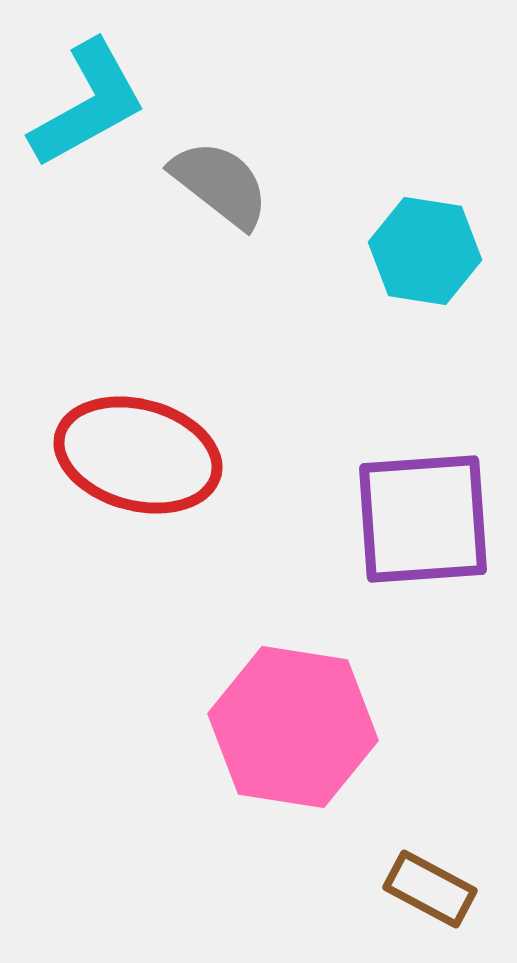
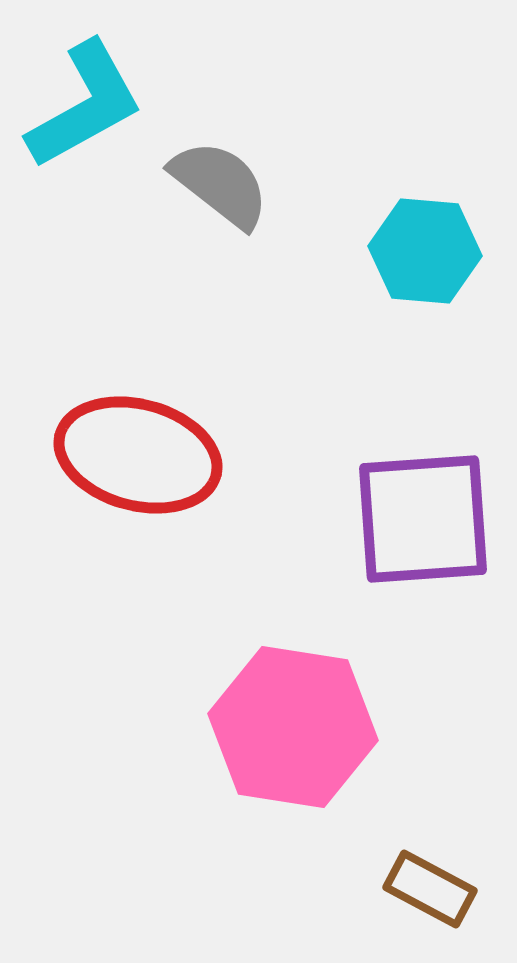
cyan L-shape: moved 3 px left, 1 px down
cyan hexagon: rotated 4 degrees counterclockwise
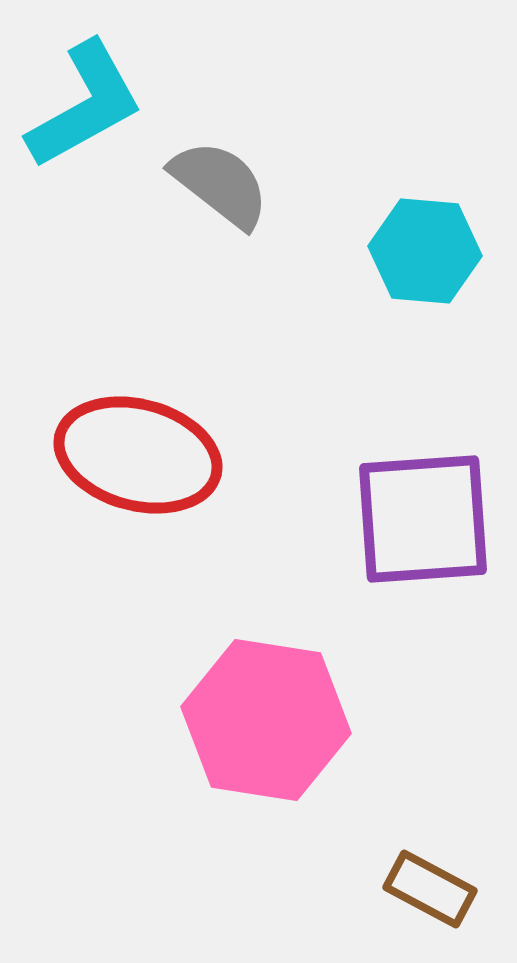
pink hexagon: moved 27 px left, 7 px up
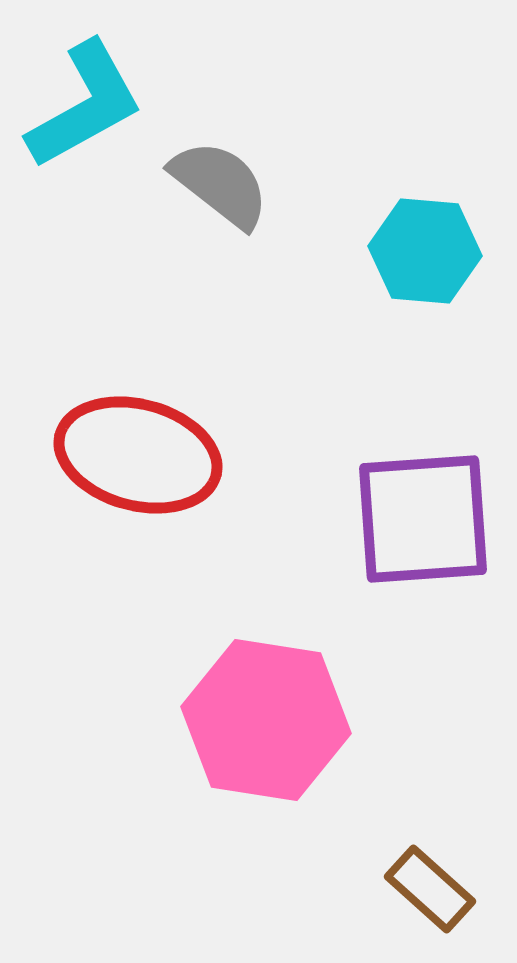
brown rectangle: rotated 14 degrees clockwise
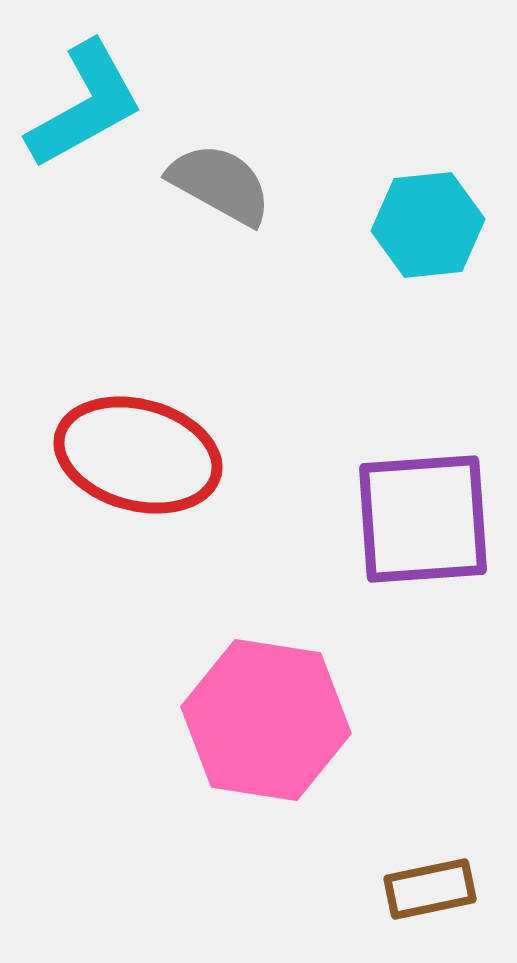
gray semicircle: rotated 9 degrees counterclockwise
cyan hexagon: moved 3 px right, 26 px up; rotated 11 degrees counterclockwise
brown rectangle: rotated 54 degrees counterclockwise
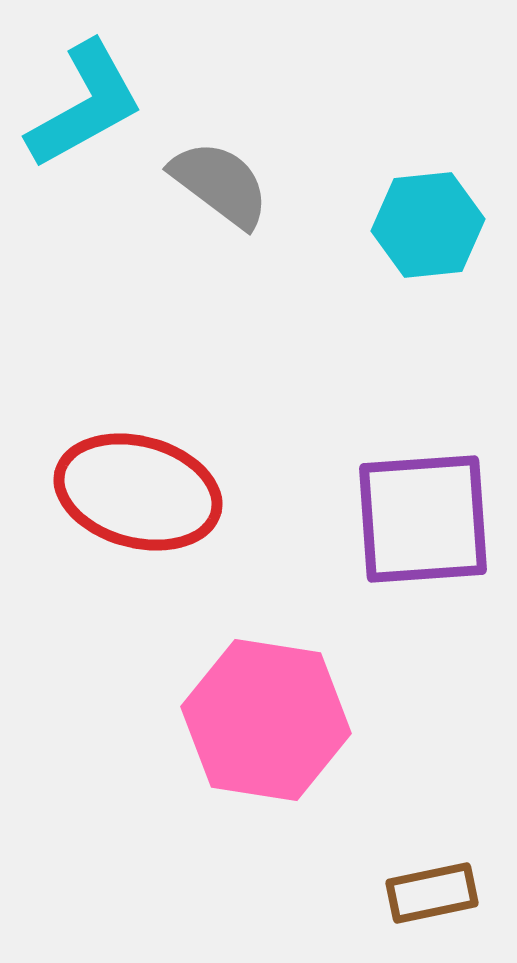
gray semicircle: rotated 8 degrees clockwise
red ellipse: moved 37 px down
brown rectangle: moved 2 px right, 4 px down
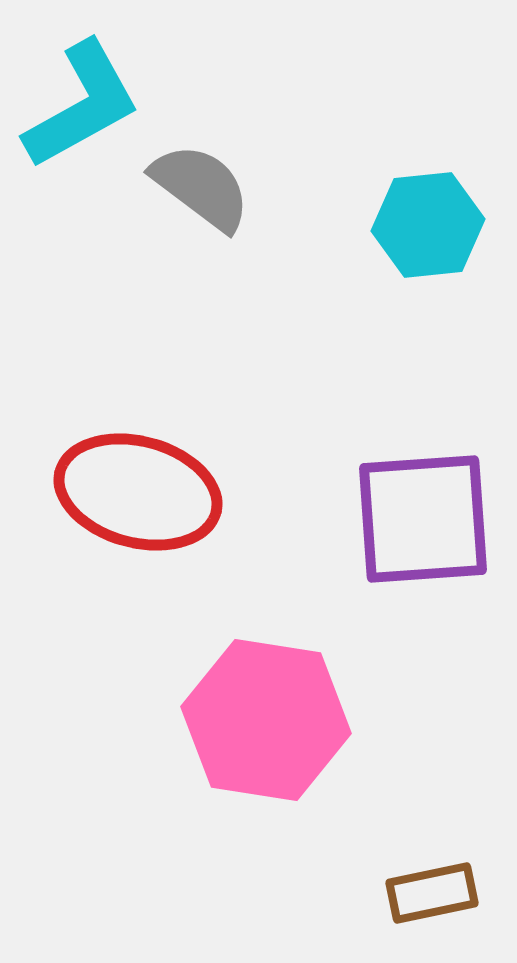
cyan L-shape: moved 3 px left
gray semicircle: moved 19 px left, 3 px down
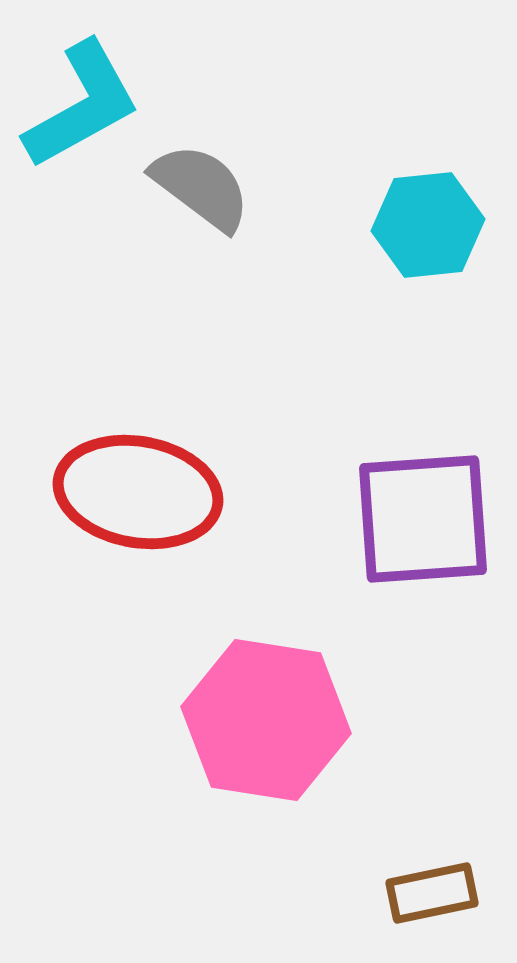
red ellipse: rotated 5 degrees counterclockwise
